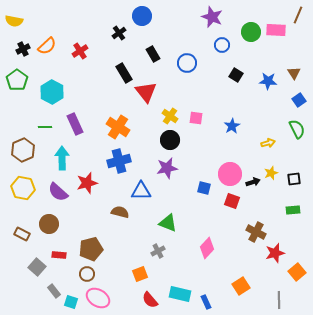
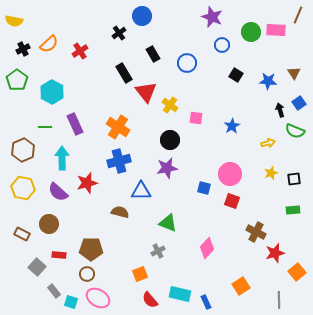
orange semicircle at (47, 46): moved 2 px right, 2 px up
blue square at (299, 100): moved 3 px down
yellow cross at (170, 116): moved 11 px up
green semicircle at (297, 129): moved 2 px left, 2 px down; rotated 138 degrees clockwise
black arrow at (253, 182): moved 27 px right, 72 px up; rotated 88 degrees counterclockwise
brown pentagon at (91, 249): rotated 15 degrees clockwise
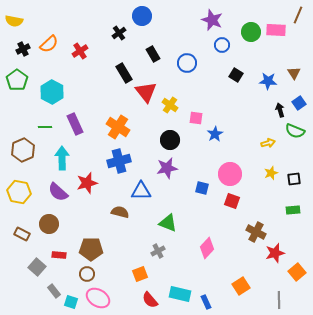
purple star at (212, 17): moved 3 px down
blue star at (232, 126): moved 17 px left, 8 px down
yellow hexagon at (23, 188): moved 4 px left, 4 px down
blue square at (204, 188): moved 2 px left
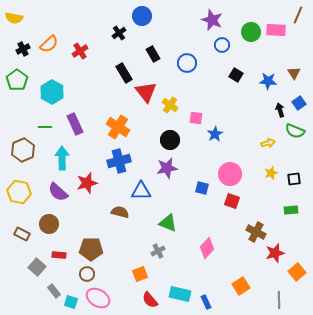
yellow semicircle at (14, 21): moved 3 px up
green rectangle at (293, 210): moved 2 px left
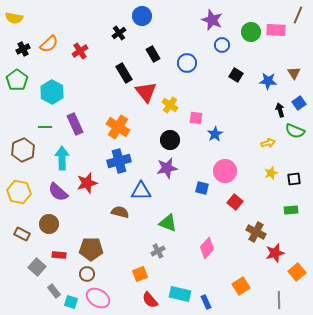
pink circle at (230, 174): moved 5 px left, 3 px up
red square at (232, 201): moved 3 px right, 1 px down; rotated 21 degrees clockwise
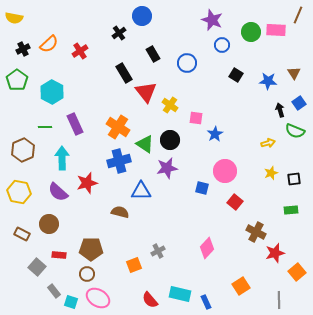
green triangle at (168, 223): moved 23 px left, 79 px up; rotated 12 degrees clockwise
orange square at (140, 274): moved 6 px left, 9 px up
